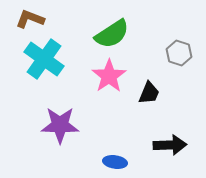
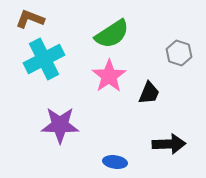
cyan cross: rotated 27 degrees clockwise
black arrow: moved 1 px left, 1 px up
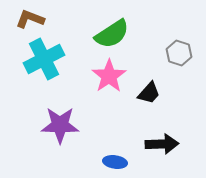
black trapezoid: rotated 20 degrees clockwise
black arrow: moved 7 px left
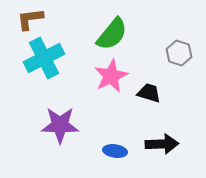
brown L-shape: rotated 28 degrees counterclockwise
green semicircle: rotated 18 degrees counterclockwise
cyan cross: moved 1 px up
pink star: moved 2 px right; rotated 8 degrees clockwise
black trapezoid: rotated 115 degrees counterclockwise
blue ellipse: moved 11 px up
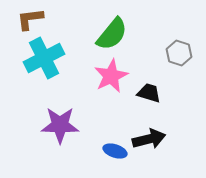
black arrow: moved 13 px left, 5 px up; rotated 12 degrees counterclockwise
blue ellipse: rotated 10 degrees clockwise
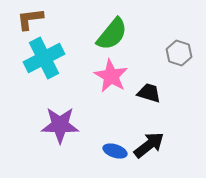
pink star: rotated 16 degrees counterclockwise
black arrow: moved 6 px down; rotated 24 degrees counterclockwise
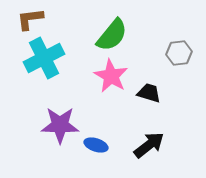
green semicircle: moved 1 px down
gray hexagon: rotated 25 degrees counterclockwise
blue ellipse: moved 19 px left, 6 px up
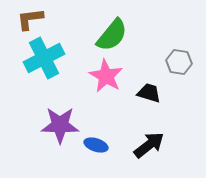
gray hexagon: moved 9 px down; rotated 15 degrees clockwise
pink star: moved 5 px left
